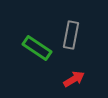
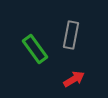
green rectangle: moved 2 px left, 1 px down; rotated 20 degrees clockwise
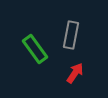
red arrow: moved 1 px right, 6 px up; rotated 25 degrees counterclockwise
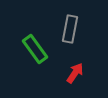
gray rectangle: moved 1 px left, 6 px up
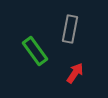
green rectangle: moved 2 px down
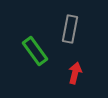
red arrow: rotated 20 degrees counterclockwise
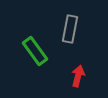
red arrow: moved 3 px right, 3 px down
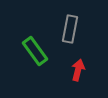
red arrow: moved 6 px up
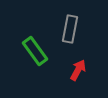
red arrow: rotated 15 degrees clockwise
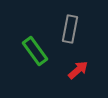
red arrow: rotated 20 degrees clockwise
